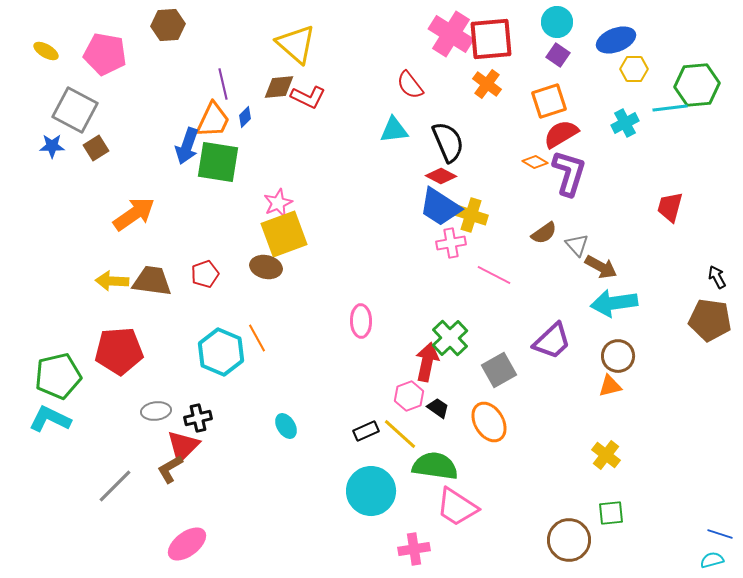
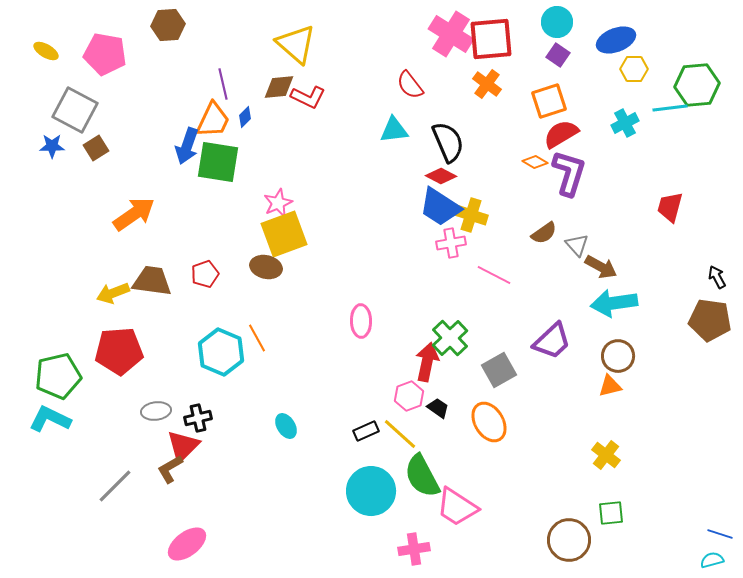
yellow arrow at (112, 281): moved 1 px right, 12 px down; rotated 24 degrees counterclockwise
green semicircle at (435, 466): moved 13 px left, 10 px down; rotated 126 degrees counterclockwise
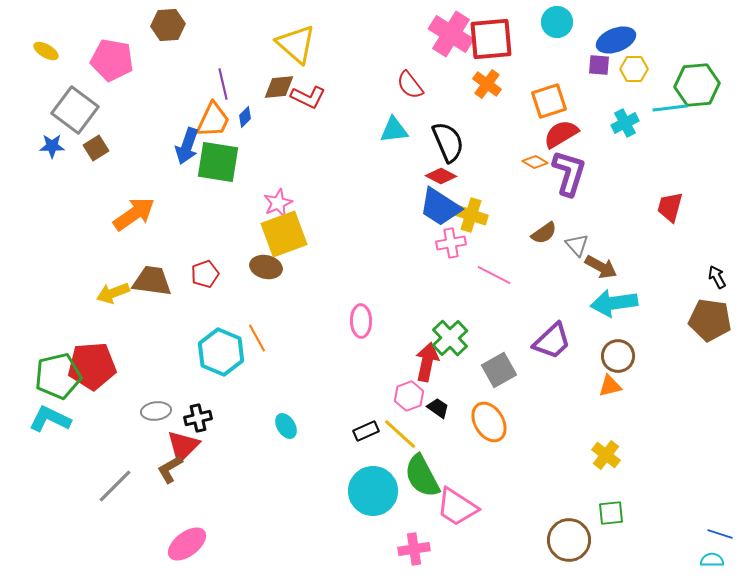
pink pentagon at (105, 54): moved 7 px right, 6 px down
purple square at (558, 55): moved 41 px right, 10 px down; rotated 30 degrees counterclockwise
gray square at (75, 110): rotated 9 degrees clockwise
red pentagon at (119, 351): moved 27 px left, 15 px down
cyan circle at (371, 491): moved 2 px right
cyan semicircle at (712, 560): rotated 15 degrees clockwise
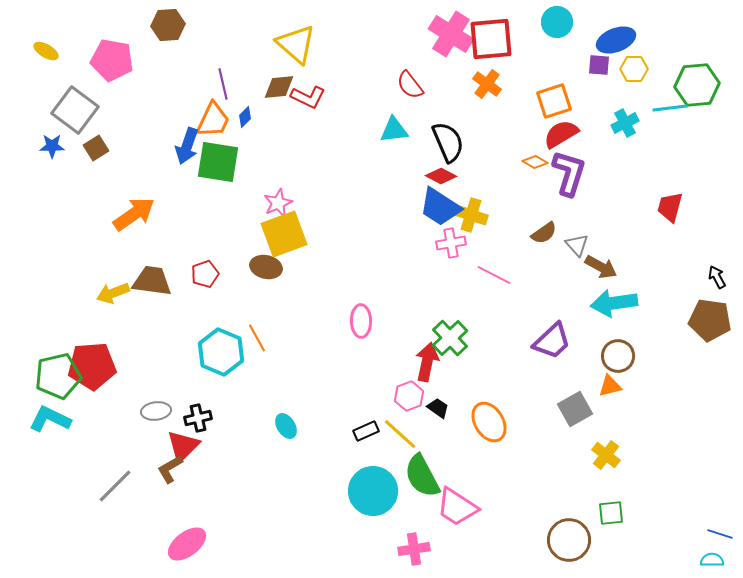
orange square at (549, 101): moved 5 px right
gray square at (499, 370): moved 76 px right, 39 px down
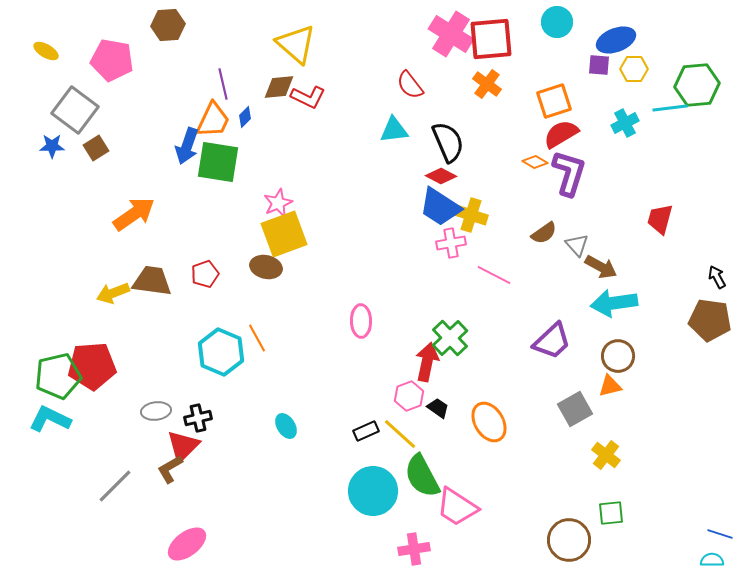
red trapezoid at (670, 207): moved 10 px left, 12 px down
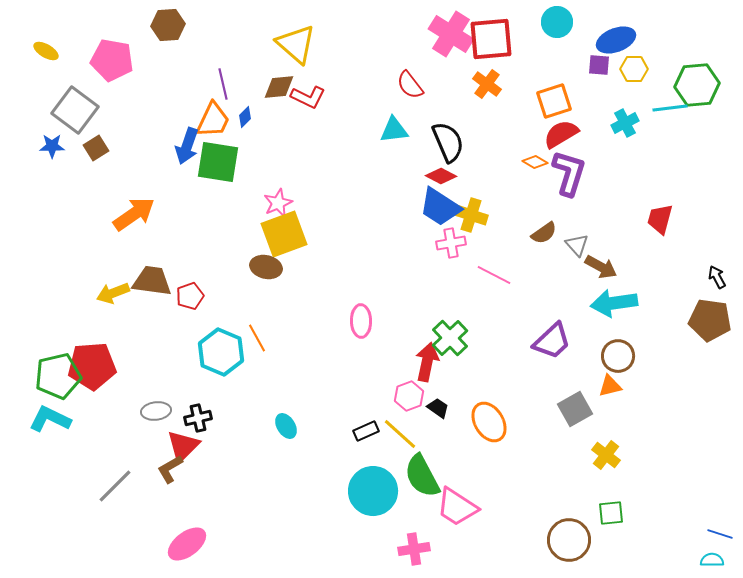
red pentagon at (205, 274): moved 15 px left, 22 px down
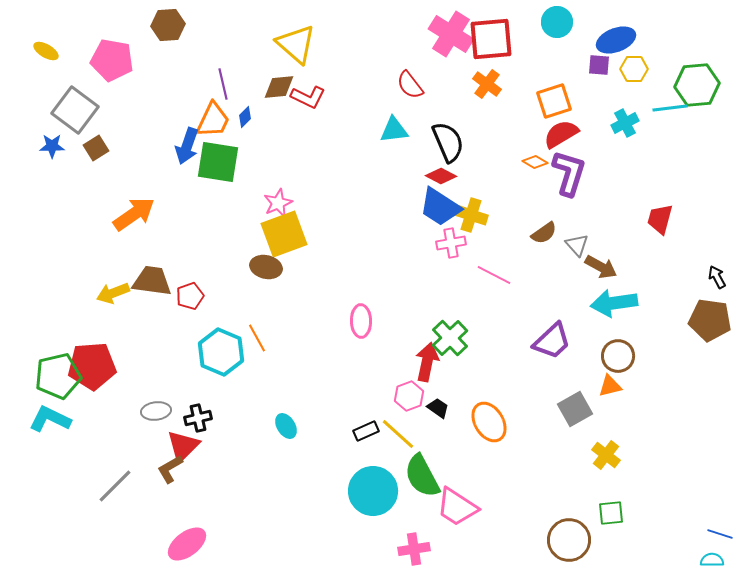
yellow line at (400, 434): moved 2 px left
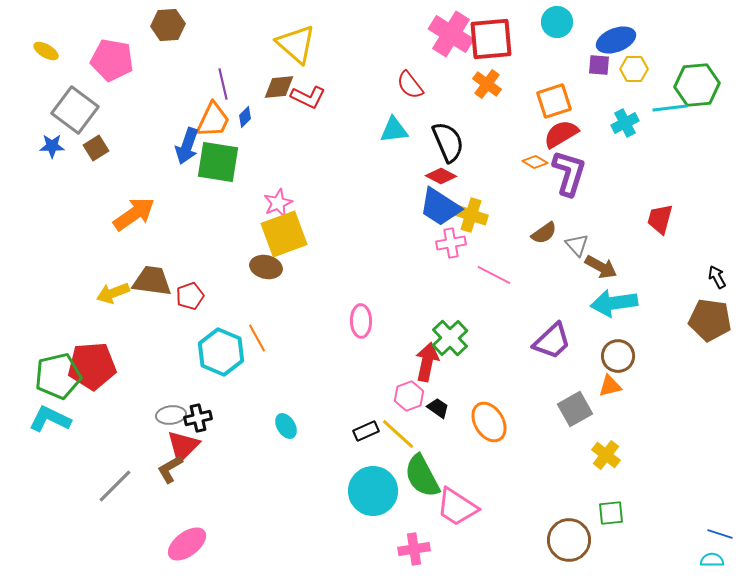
gray ellipse at (156, 411): moved 15 px right, 4 px down
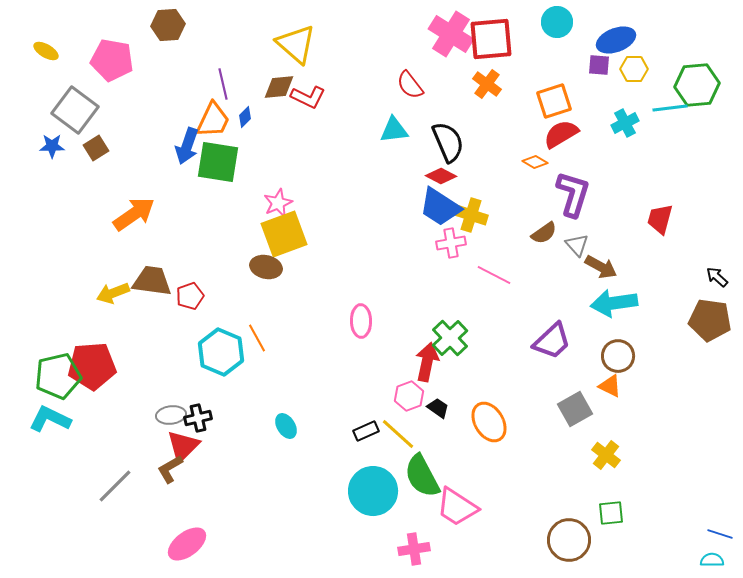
purple L-shape at (569, 173): moved 4 px right, 21 px down
black arrow at (717, 277): rotated 20 degrees counterclockwise
orange triangle at (610, 386): rotated 40 degrees clockwise
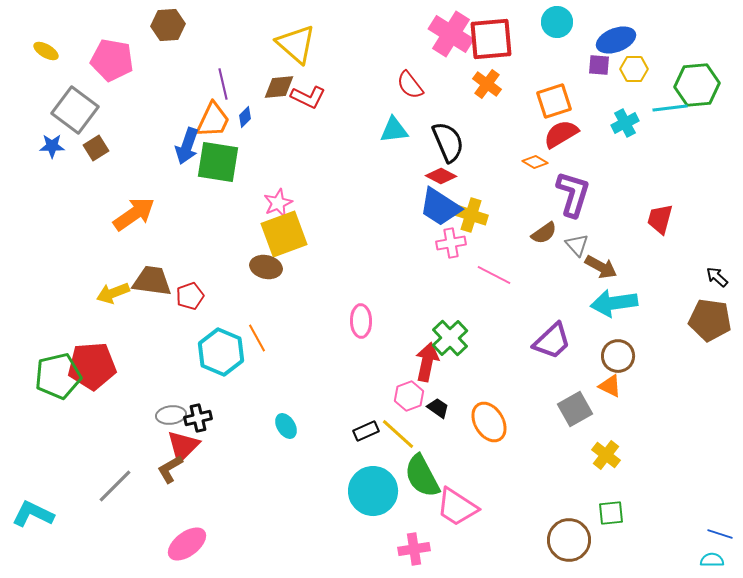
cyan L-shape at (50, 419): moved 17 px left, 95 px down
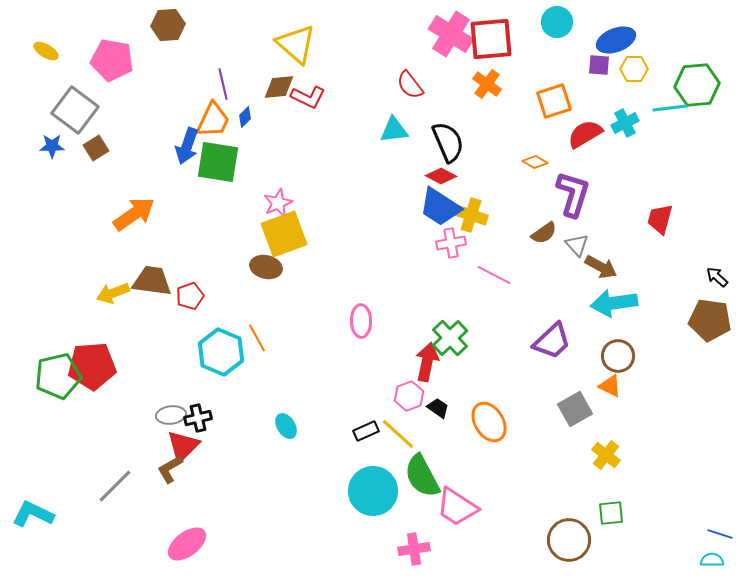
red semicircle at (561, 134): moved 24 px right
